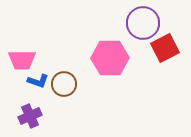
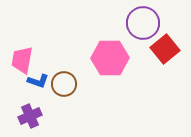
red square: moved 1 px down; rotated 12 degrees counterclockwise
pink trapezoid: rotated 100 degrees clockwise
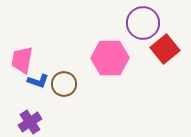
purple cross: moved 6 px down; rotated 10 degrees counterclockwise
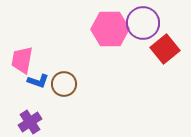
pink hexagon: moved 29 px up
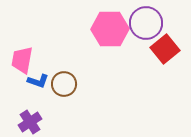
purple circle: moved 3 px right
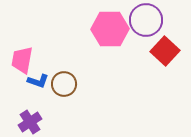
purple circle: moved 3 px up
red square: moved 2 px down; rotated 8 degrees counterclockwise
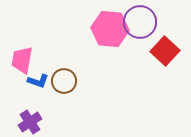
purple circle: moved 6 px left, 2 px down
pink hexagon: rotated 6 degrees clockwise
brown circle: moved 3 px up
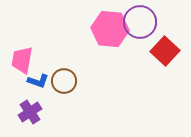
purple cross: moved 10 px up
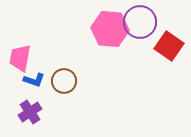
red square: moved 4 px right, 5 px up; rotated 8 degrees counterclockwise
pink trapezoid: moved 2 px left, 2 px up
blue L-shape: moved 4 px left, 1 px up
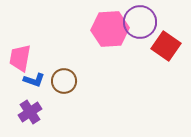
pink hexagon: rotated 9 degrees counterclockwise
red square: moved 3 px left
